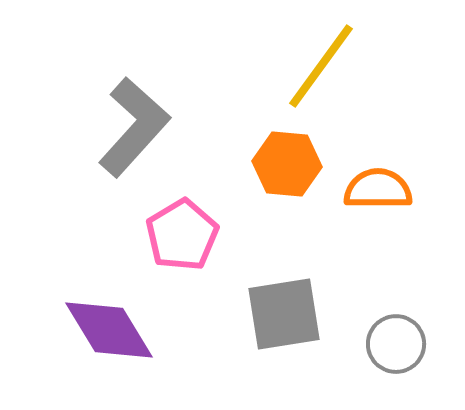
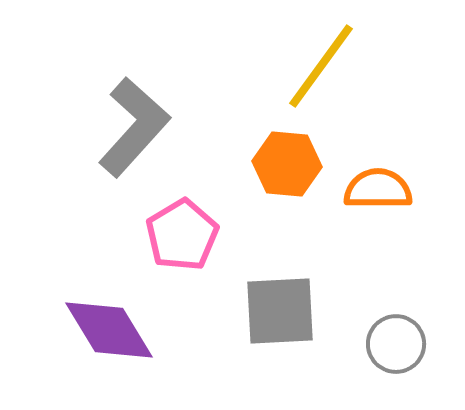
gray square: moved 4 px left, 3 px up; rotated 6 degrees clockwise
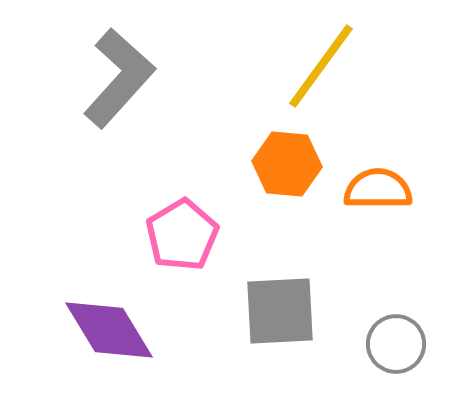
gray L-shape: moved 15 px left, 49 px up
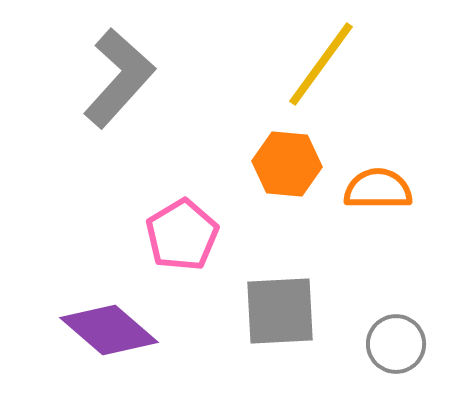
yellow line: moved 2 px up
purple diamond: rotated 18 degrees counterclockwise
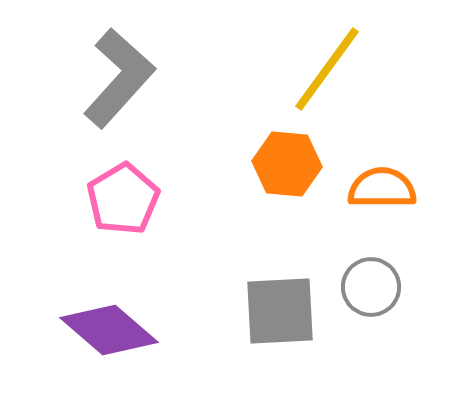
yellow line: moved 6 px right, 5 px down
orange semicircle: moved 4 px right, 1 px up
pink pentagon: moved 59 px left, 36 px up
gray circle: moved 25 px left, 57 px up
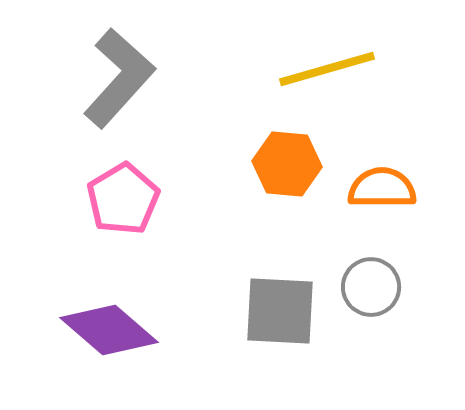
yellow line: rotated 38 degrees clockwise
gray square: rotated 6 degrees clockwise
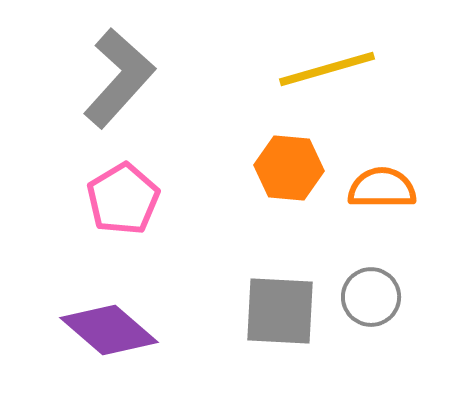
orange hexagon: moved 2 px right, 4 px down
gray circle: moved 10 px down
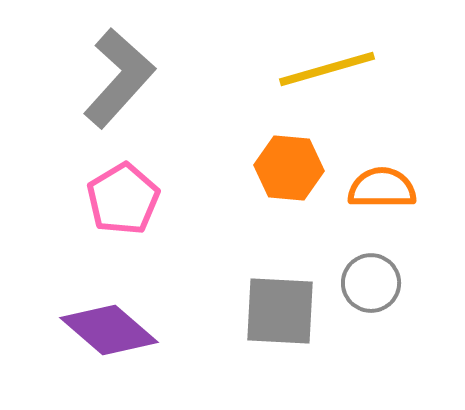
gray circle: moved 14 px up
